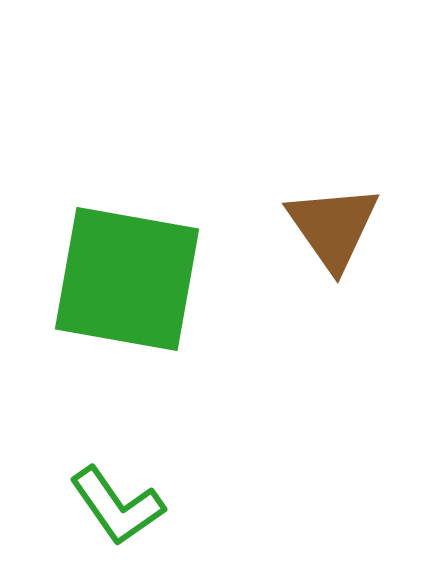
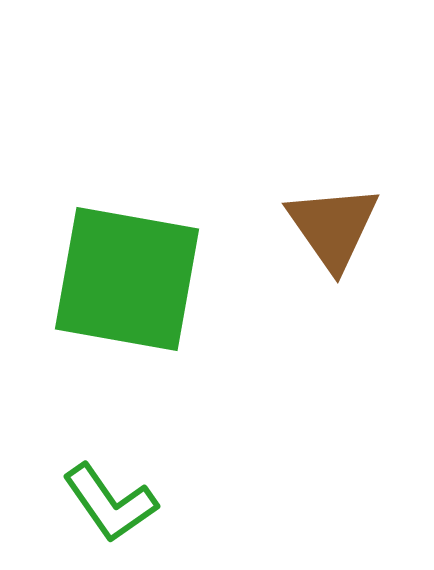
green L-shape: moved 7 px left, 3 px up
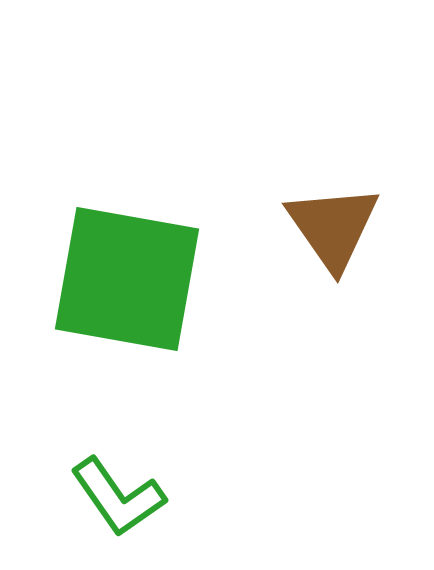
green L-shape: moved 8 px right, 6 px up
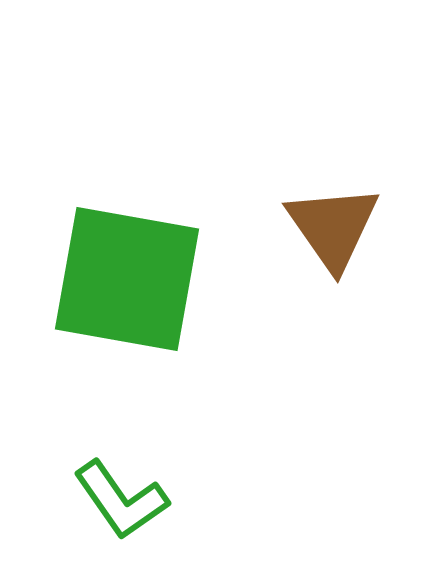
green L-shape: moved 3 px right, 3 px down
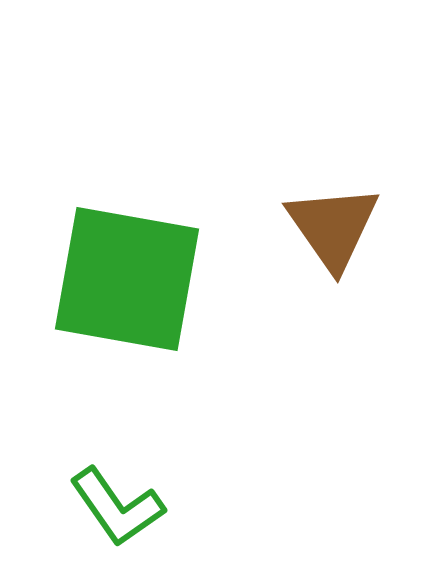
green L-shape: moved 4 px left, 7 px down
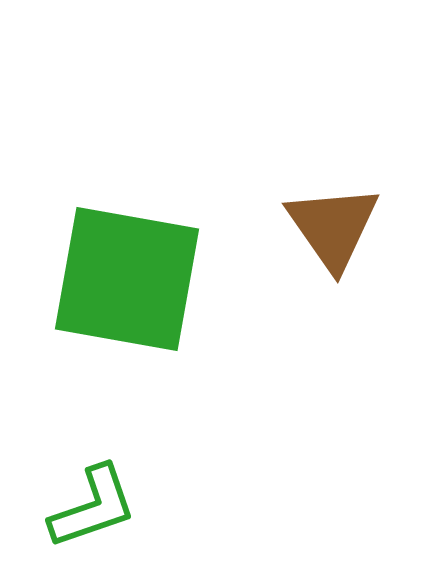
green L-shape: moved 24 px left; rotated 74 degrees counterclockwise
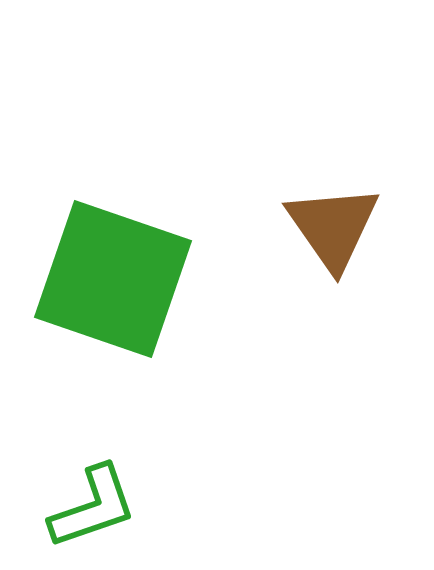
green square: moved 14 px left; rotated 9 degrees clockwise
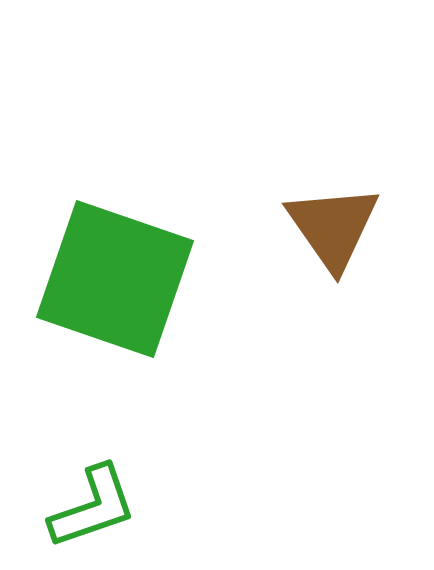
green square: moved 2 px right
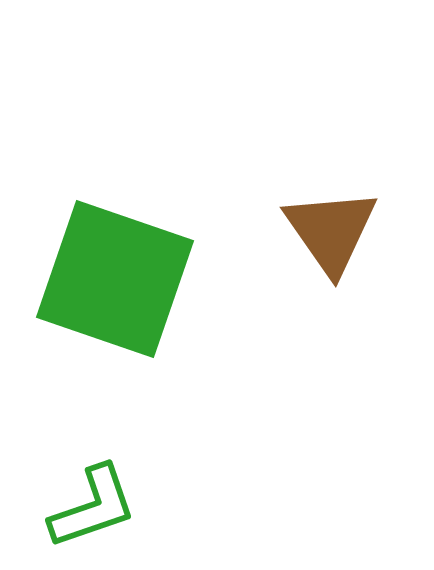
brown triangle: moved 2 px left, 4 px down
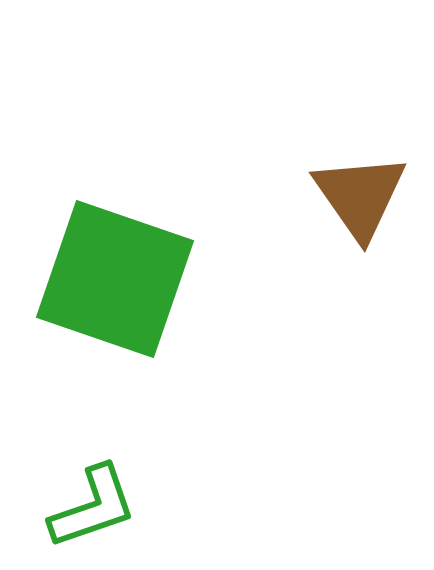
brown triangle: moved 29 px right, 35 px up
